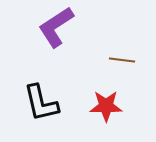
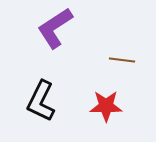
purple L-shape: moved 1 px left, 1 px down
black L-shape: moved 2 px up; rotated 39 degrees clockwise
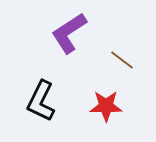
purple L-shape: moved 14 px right, 5 px down
brown line: rotated 30 degrees clockwise
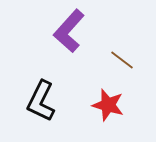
purple L-shape: moved 2 px up; rotated 15 degrees counterclockwise
red star: moved 2 px right, 1 px up; rotated 16 degrees clockwise
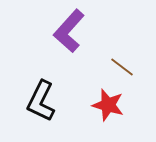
brown line: moved 7 px down
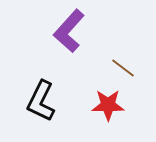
brown line: moved 1 px right, 1 px down
red star: rotated 16 degrees counterclockwise
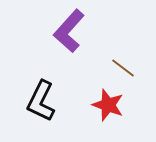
red star: rotated 20 degrees clockwise
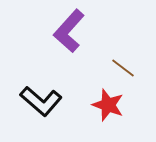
black L-shape: rotated 75 degrees counterclockwise
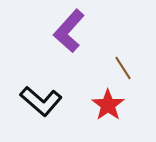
brown line: rotated 20 degrees clockwise
red star: rotated 16 degrees clockwise
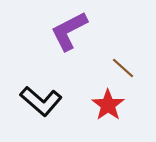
purple L-shape: rotated 21 degrees clockwise
brown line: rotated 15 degrees counterclockwise
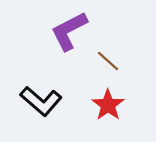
brown line: moved 15 px left, 7 px up
